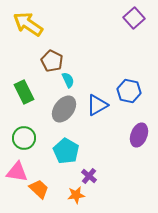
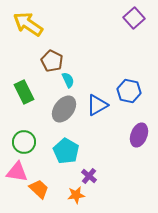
green circle: moved 4 px down
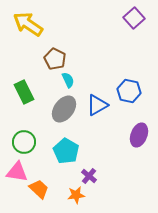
brown pentagon: moved 3 px right, 2 px up
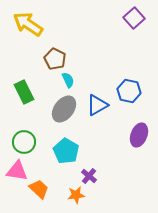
pink triangle: moved 1 px up
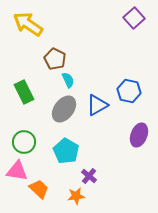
orange star: moved 1 px down
